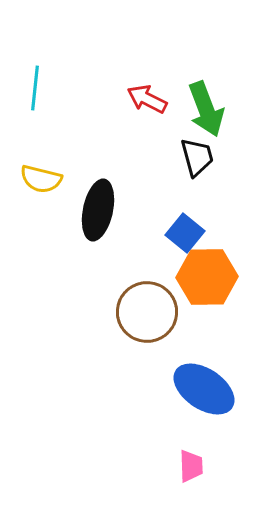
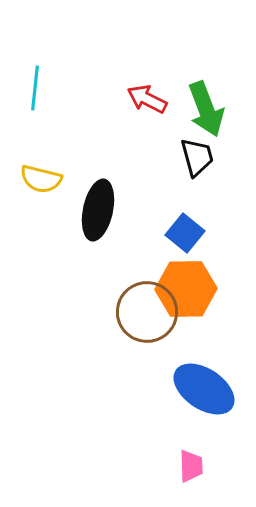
orange hexagon: moved 21 px left, 12 px down
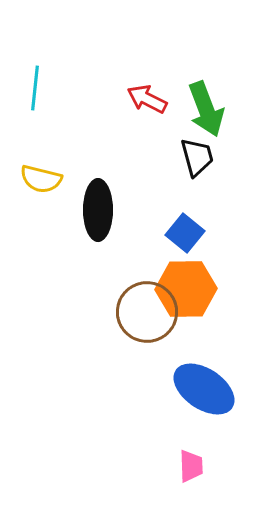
black ellipse: rotated 12 degrees counterclockwise
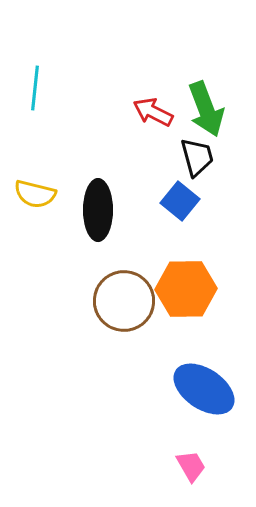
red arrow: moved 6 px right, 13 px down
yellow semicircle: moved 6 px left, 15 px down
blue square: moved 5 px left, 32 px up
brown circle: moved 23 px left, 11 px up
pink trapezoid: rotated 28 degrees counterclockwise
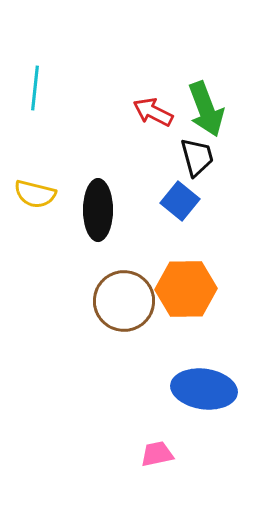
blue ellipse: rotated 26 degrees counterclockwise
pink trapezoid: moved 34 px left, 12 px up; rotated 72 degrees counterclockwise
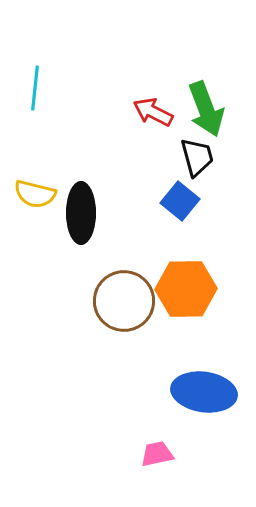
black ellipse: moved 17 px left, 3 px down
blue ellipse: moved 3 px down
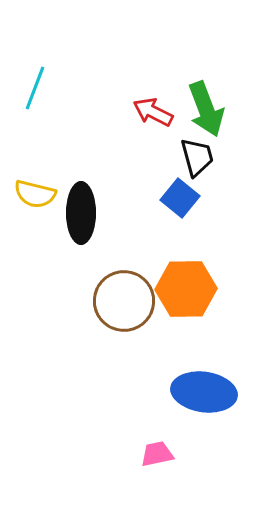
cyan line: rotated 15 degrees clockwise
blue square: moved 3 px up
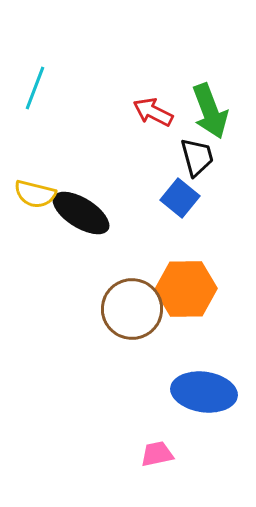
green arrow: moved 4 px right, 2 px down
black ellipse: rotated 58 degrees counterclockwise
brown circle: moved 8 px right, 8 px down
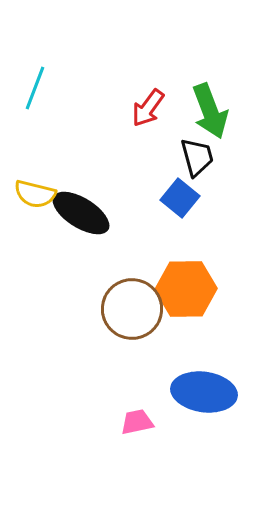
red arrow: moved 5 px left, 4 px up; rotated 81 degrees counterclockwise
pink trapezoid: moved 20 px left, 32 px up
